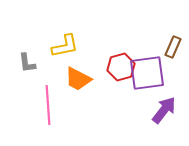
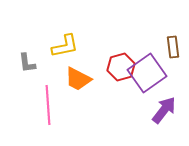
brown rectangle: rotated 30 degrees counterclockwise
purple square: rotated 27 degrees counterclockwise
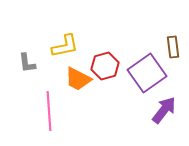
red hexagon: moved 16 px left, 1 px up
pink line: moved 1 px right, 6 px down
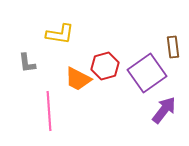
yellow L-shape: moved 5 px left, 12 px up; rotated 20 degrees clockwise
